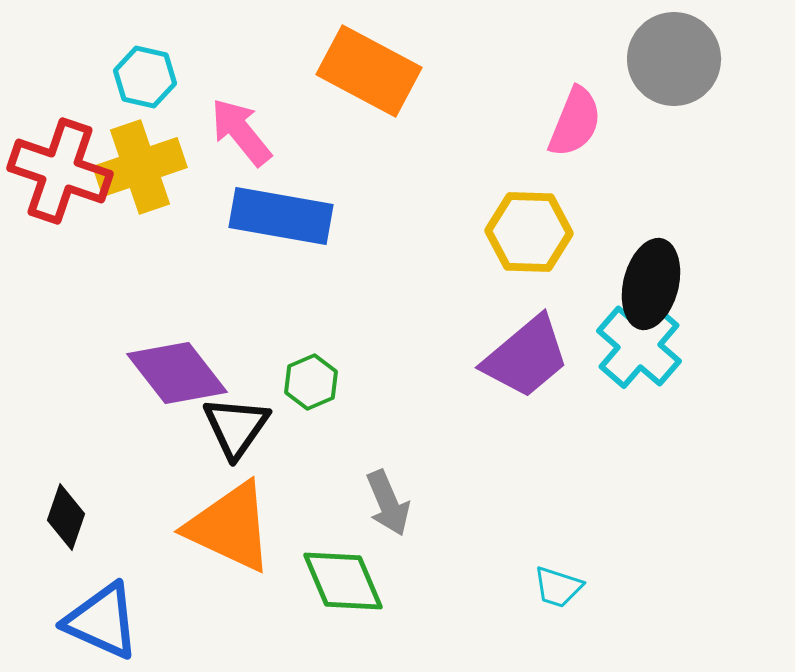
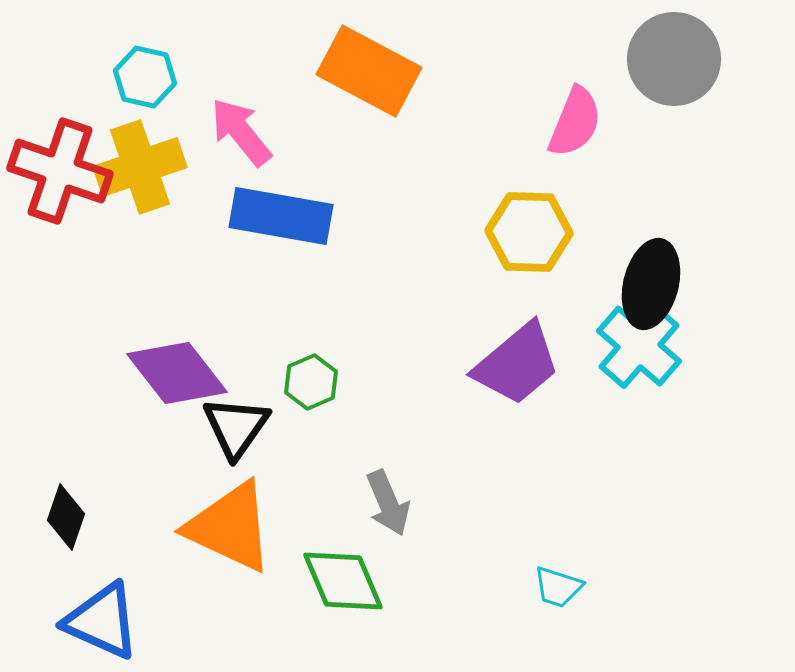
purple trapezoid: moved 9 px left, 7 px down
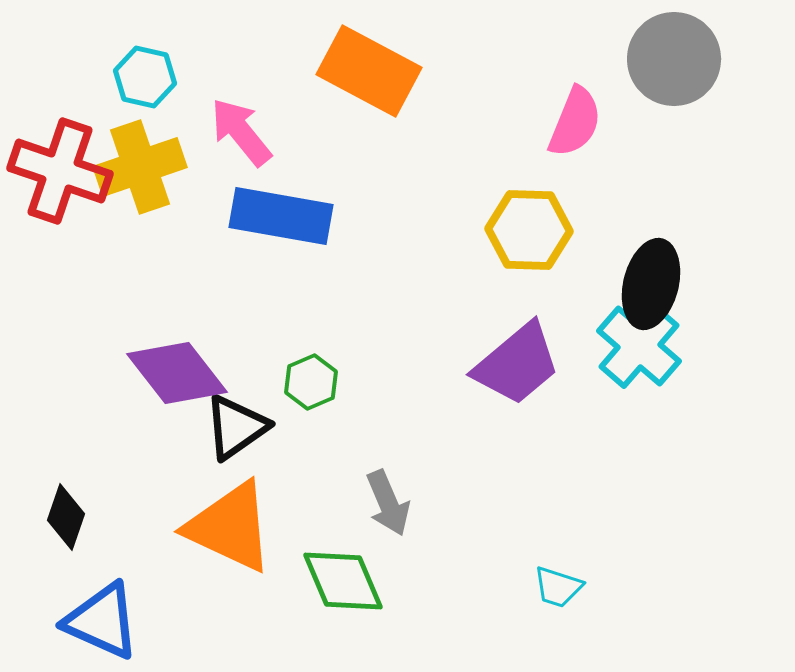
yellow hexagon: moved 2 px up
black triangle: rotated 20 degrees clockwise
